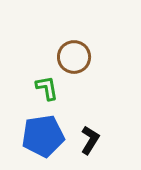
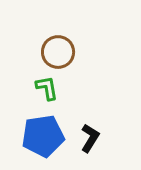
brown circle: moved 16 px left, 5 px up
black L-shape: moved 2 px up
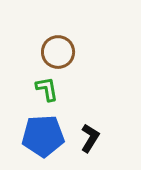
green L-shape: moved 1 px down
blue pentagon: rotated 6 degrees clockwise
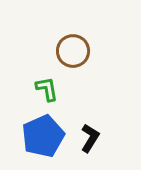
brown circle: moved 15 px right, 1 px up
blue pentagon: rotated 21 degrees counterclockwise
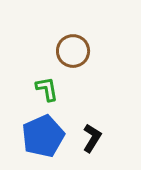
black L-shape: moved 2 px right
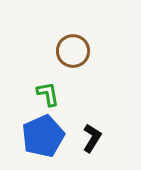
green L-shape: moved 1 px right, 5 px down
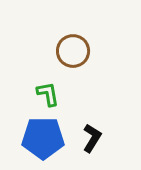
blue pentagon: moved 2 px down; rotated 24 degrees clockwise
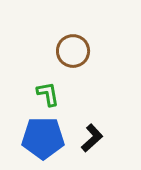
black L-shape: rotated 16 degrees clockwise
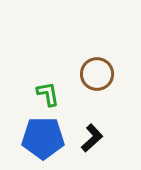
brown circle: moved 24 px right, 23 px down
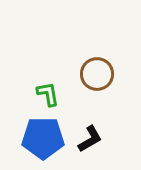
black L-shape: moved 2 px left, 1 px down; rotated 12 degrees clockwise
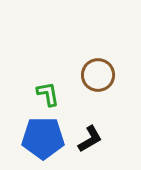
brown circle: moved 1 px right, 1 px down
